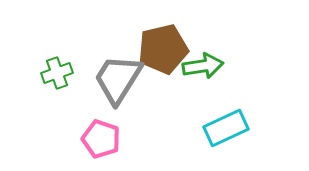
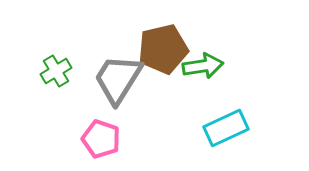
green cross: moved 1 px left, 2 px up; rotated 12 degrees counterclockwise
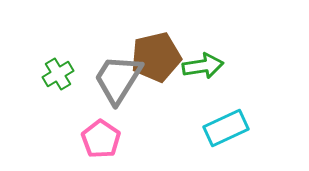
brown pentagon: moved 7 px left, 8 px down
green cross: moved 2 px right, 3 px down
pink pentagon: rotated 15 degrees clockwise
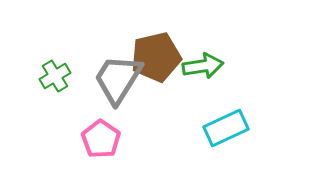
green cross: moved 3 px left, 2 px down
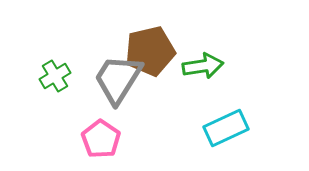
brown pentagon: moved 6 px left, 6 px up
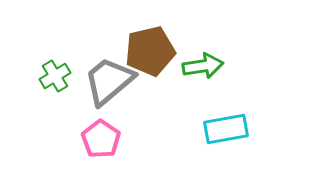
gray trapezoid: moved 9 px left, 2 px down; rotated 18 degrees clockwise
cyan rectangle: moved 1 px down; rotated 15 degrees clockwise
